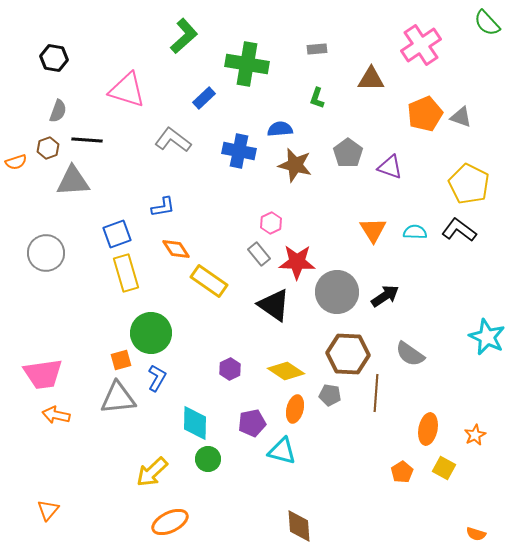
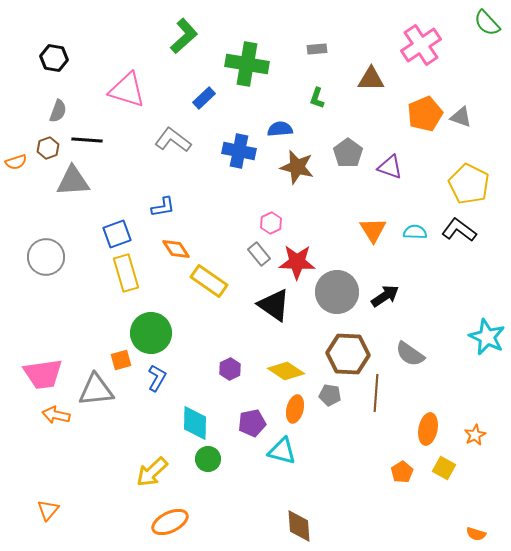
brown star at (295, 165): moved 2 px right, 2 px down
gray circle at (46, 253): moved 4 px down
gray triangle at (118, 398): moved 22 px left, 8 px up
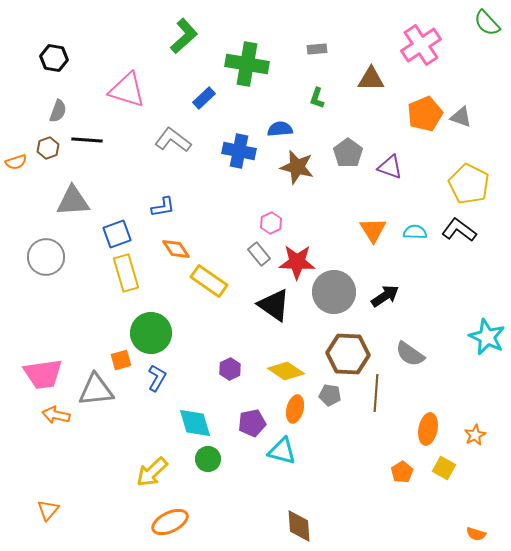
gray triangle at (73, 181): moved 20 px down
gray circle at (337, 292): moved 3 px left
cyan diamond at (195, 423): rotated 18 degrees counterclockwise
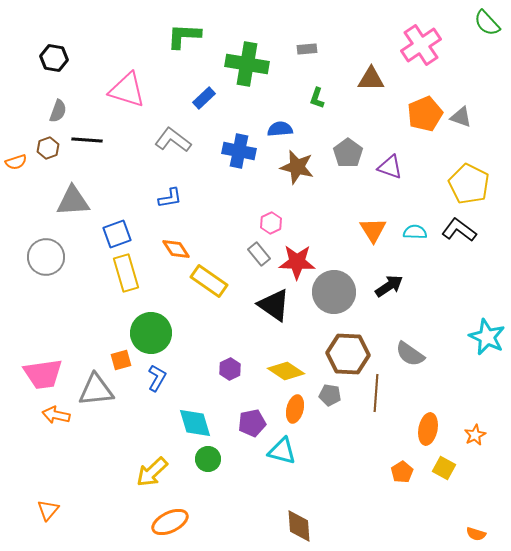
green L-shape at (184, 36): rotated 135 degrees counterclockwise
gray rectangle at (317, 49): moved 10 px left
blue L-shape at (163, 207): moved 7 px right, 9 px up
black arrow at (385, 296): moved 4 px right, 10 px up
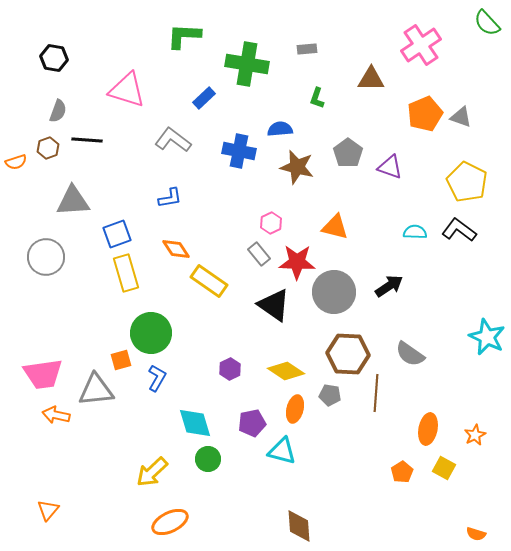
yellow pentagon at (469, 184): moved 2 px left, 2 px up
orange triangle at (373, 230): moved 38 px left, 3 px up; rotated 44 degrees counterclockwise
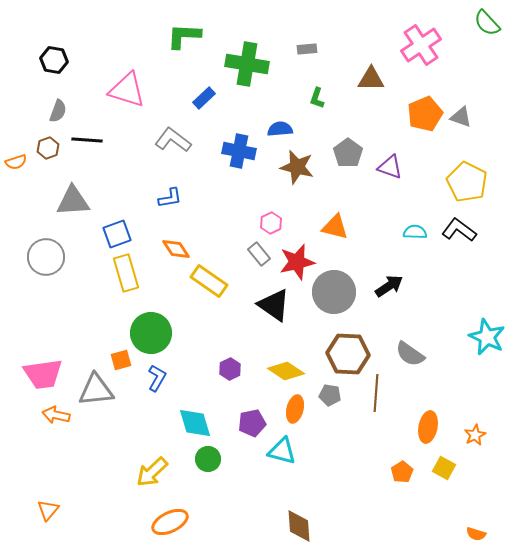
black hexagon at (54, 58): moved 2 px down
red star at (297, 262): rotated 15 degrees counterclockwise
orange ellipse at (428, 429): moved 2 px up
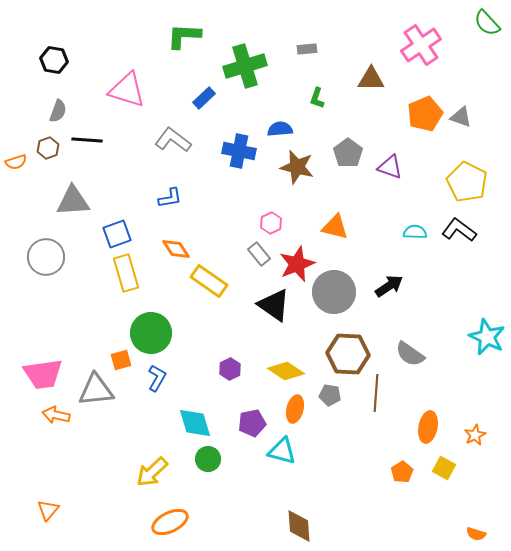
green cross at (247, 64): moved 2 px left, 2 px down; rotated 27 degrees counterclockwise
red star at (297, 262): moved 2 px down; rotated 9 degrees counterclockwise
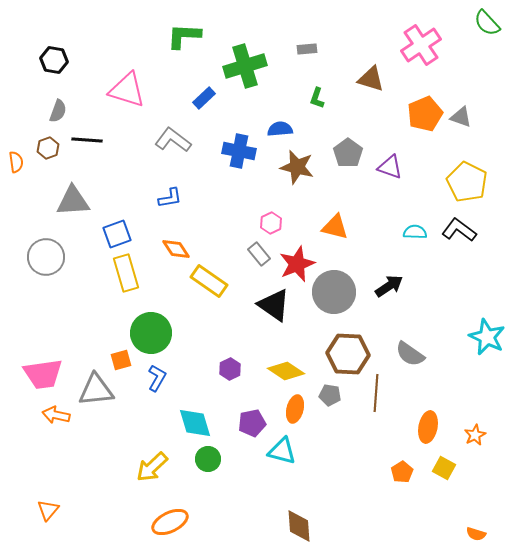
brown triangle at (371, 79): rotated 16 degrees clockwise
orange semicircle at (16, 162): rotated 80 degrees counterclockwise
yellow arrow at (152, 472): moved 5 px up
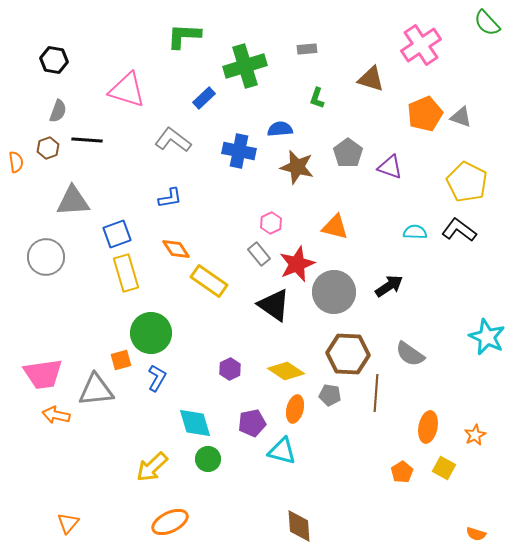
orange triangle at (48, 510): moved 20 px right, 13 px down
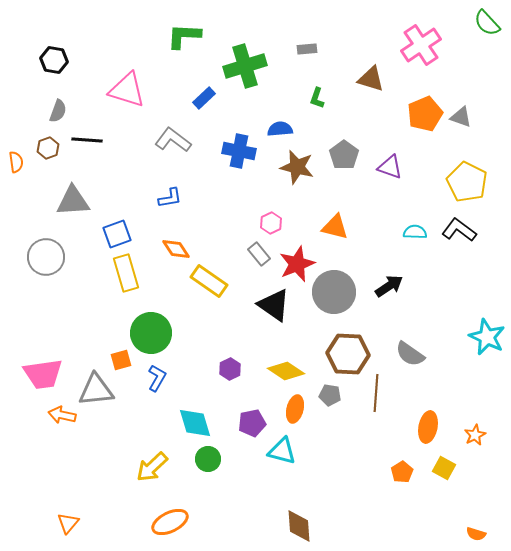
gray pentagon at (348, 153): moved 4 px left, 2 px down
orange arrow at (56, 415): moved 6 px right
